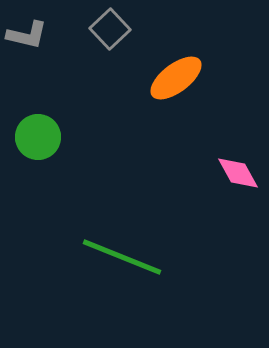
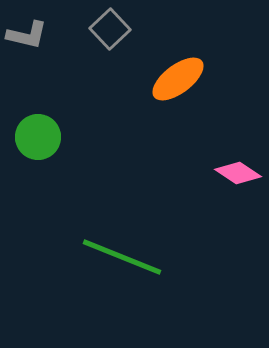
orange ellipse: moved 2 px right, 1 px down
pink diamond: rotated 27 degrees counterclockwise
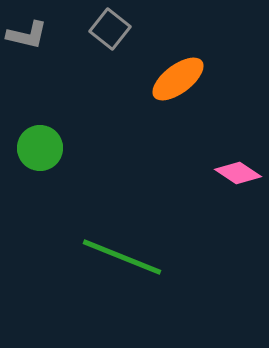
gray square: rotated 9 degrees counterclockwise
green circle: moved 2 px right, 11 px down
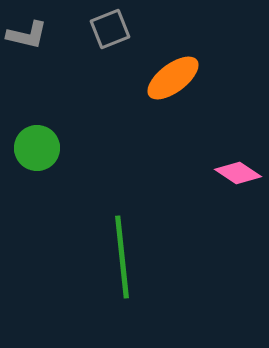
gray square: rotated 30 degrees clockwise
orange ellipse: moved 5 px left, 1 px up
green circle: moved 3 px left
green line: rotated 62 degrees clockwise
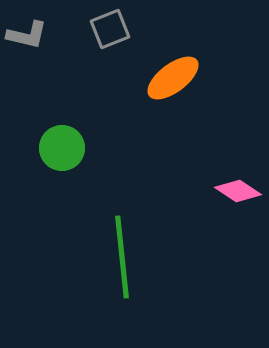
green circle: moved 25 px right
pink diamond: moved 18 px down
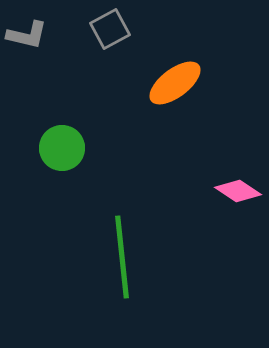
gray square: rotated 6 degrees counterclockwise
orange ellipse: moved 2 px right, 5 px down
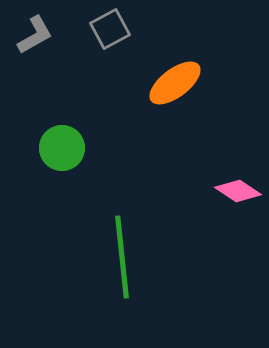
gray L-shape: moved 8 px right; rotated 42 degrees counterclockwise
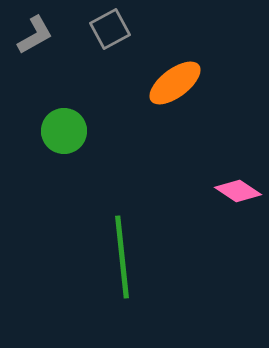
green circle: moved 2 px right, 17 px up
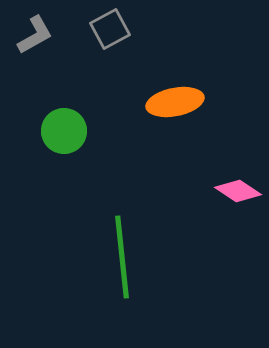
orange ellipse: moved 19 px down; rotated 26 degrees clockwise
